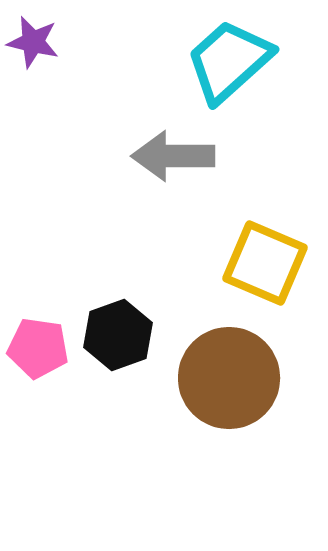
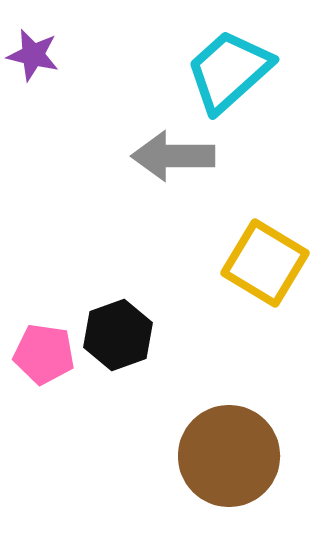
purple star: moved 13 px down
cyan trapezoid: moved 10 px down
yellow square: rotated 8 degrees clockwise
pink pentagon: moved 6 px right, 6 px down
brown circle: moved 78 px down
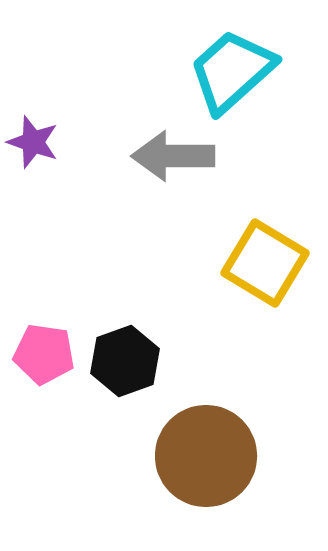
purple star: moved 87 px down; rotated 6 degrees clockwise
cyan trapezoid: moved 3 px right
black hexagon: moved 7 px right, 26 px down
brown circle: moved 23 px left
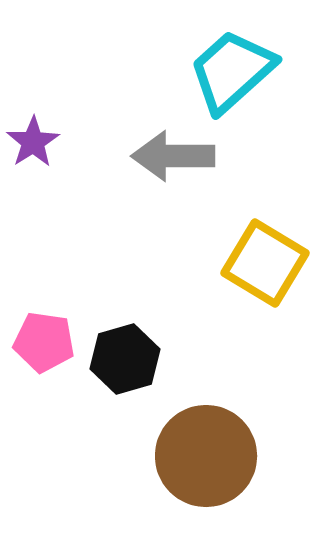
purple star: rotated 20 degrees clockwise
pink pentagon: moved 12 px up
black hexagon: moved 2 px up; rotated 4 degrees clockwise
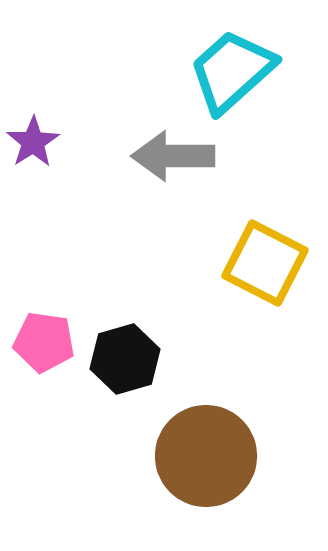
yellow square: rotated 4 degrees counterclockwise
